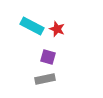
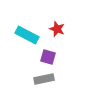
cyan rectangle: moved 5 px left, 9 px down
gray rectangle: moved 1 px left
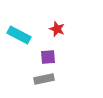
cyan rectangle: moved 8 px left
purple square: rotated 21 degrees counterclockwise
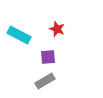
gray rectangle: moved 1 px right, 2 px down; rotated 18 degrees counterclockwise
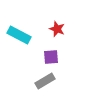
purple square: moved 3 px right
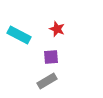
gray rectangle: moved 2 px right
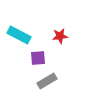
red star: moved 3 px right, 7 px down; rotated 28 degrees counterclockwise
purple square: moved 13 px left, 1 px down
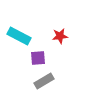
cyan rectangle: moved 1 px down
gray rectangle: moved 3 px left
